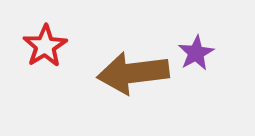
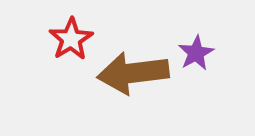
red star: moved 26 px right, 7 px up
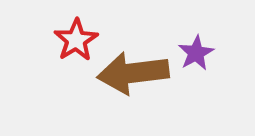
red star: moved 5 px right, 1 px down
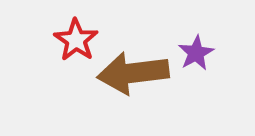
red star: rotated 6 degrees counterclockwise
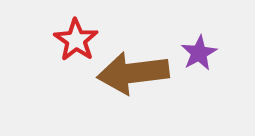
purple star: moved 3 px right
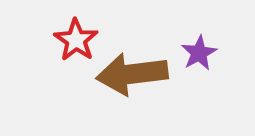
brown arrow: moved 1 px left, 1 px down
